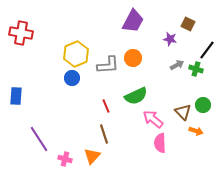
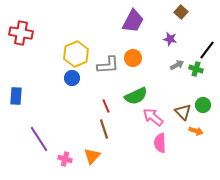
brown square: moved 7 px left, 12 px up; rotated 16 degrees clockwise
pink arrow: moved 2 px up
brown line: moved 5 px up
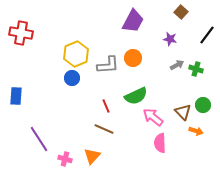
black line: moved 15 px up
brown line: rotated 48 degrees counterclockwise
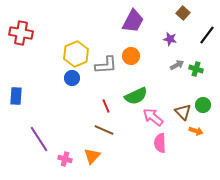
brown square: moved 2 px right, 1 px down
orange circle: moved 2 px left, 2 px up
gray L-shape: moved 2 px left
brown line: moved 1 px down
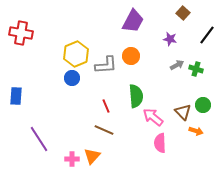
green semicircle: rotated 70 degrees counterclockwise
pink cross: moved 7 px right; rotated 16 degrees counterclockwise
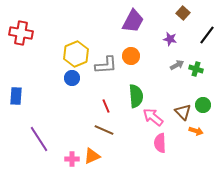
orange triangle: rotated 24 degrees clockwise
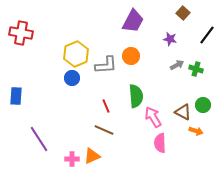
brown triangle: rotated 18 degrees counterclockwise
pink arrow: rotated 20 degrees clockwise
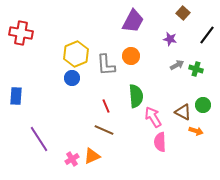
gray L-shape: rotated 90 degrees clockwise
pink semicircle: moved 1 px up
pink cross: rotated 32 degrees counterclockwise
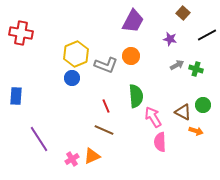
black line: rotated 24 degrees clockwise
gray L-shape: rotated 65 degrees counterclockwise
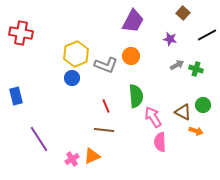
blue rectangle: rotated 18 degrees counterclockwise
brown line: rotated 18 degrees counterclockwise
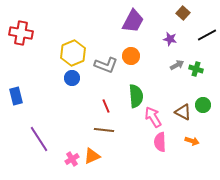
yellow hexagon: moved 3 px left, 1 px up
orange arrow: moved 4 px left, 10 px down
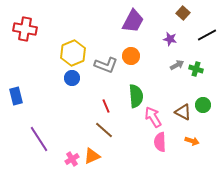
red cross: moved 4 px right, 4 px up
brown line: rotated 36 degrees clockwise
